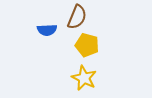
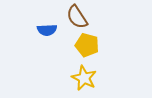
brown semicircle: rotated 125 degrees clockwise
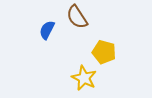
blue semicircle: rotated 120 degrees clockwise
yellow pentagon: moved 17 px right, 7 px down
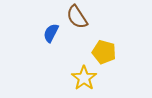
blue semicircle: moved 4 px right, 3 px down
yellow star: rotated 10 degrees clockwise
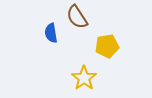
blue semicircle: rotated 36 degrees counterclockwise
yellow pentagon: moved 3 px right, 6 px up; rotated 25 degrees counterclockwise
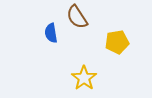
yellow pentagon: moved 10 px right, 4 px up
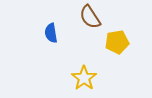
brown semicircle: moved 13 px right
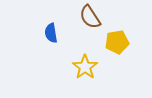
yellow star: moved 1 px right, 11 px up
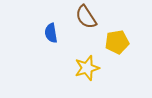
brown semicircle: moved 4 px left
yellow star: moved 2 px right, 1 px down; rotated 20 degrees clockwise
